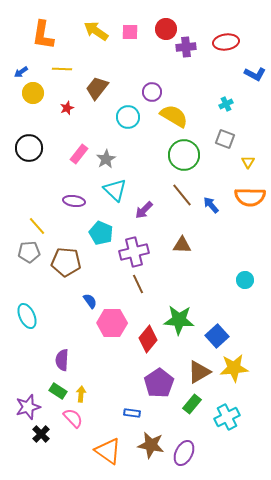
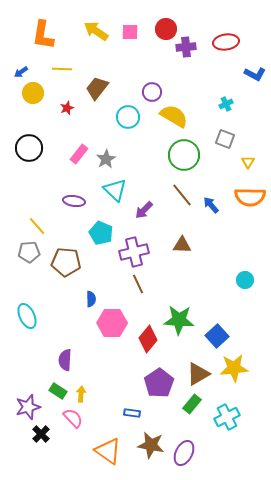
blue semicircle at (90, 301): moved 1 px right, 2 px up; rotated 35 degrees clockwise
purple semicircle at (62, 360): moved 3 px right
brown triangle at (199, 372): moved 1 px left, 2 px down
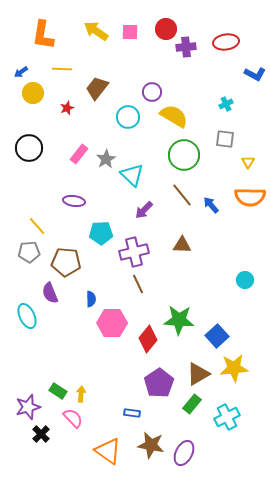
gray square at (225, 139): rotated 12 degrees counterclockwise
cyan triangle at (115, 190): moved 17 px right, 15 px up
cyan pentagon at (101, 233): rotated 25 degrees counterclockwise
purple semicircle at (65, 360): moved 15 px left, 67 px up; rotated 25 degrees counterclockwise
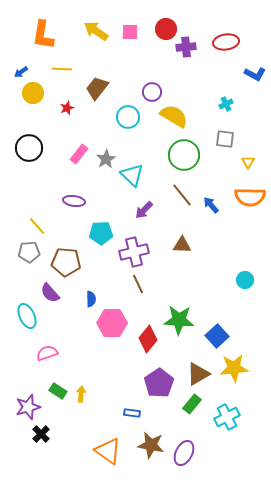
purple semicircle at (50, 293): rotated 20 degrees counterclockwise
pink semicircle at (73, 418): moved 26 px left, 65 px up; rotated 65 degrees counterclockwise
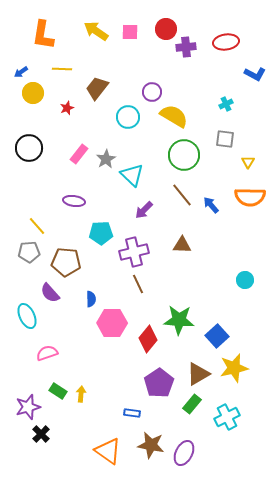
yellow star at (234, 368): rotated 8 degrees counterclockwise
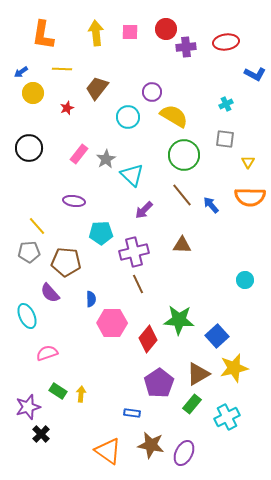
yellow arrow at (96, 31): moved 2 px down; rotated 50 degrees clockwise
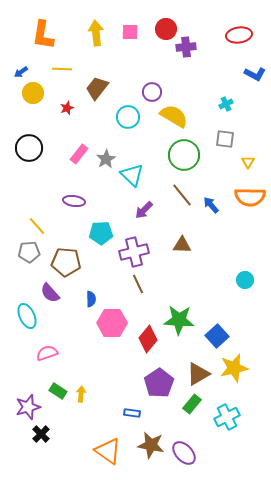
red ellipse at (226, 42): moved 13 px right, 7 px up
purple ellipse at (184, 453): rotated 70 degrees counterclockwise
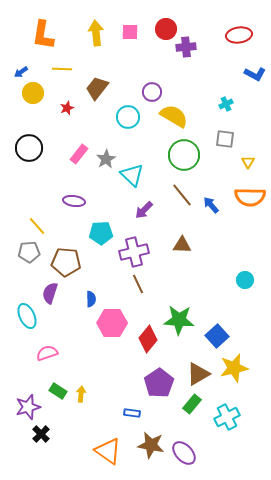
purple semicircle at (50, 293): rotated 60 degrees clockwise
